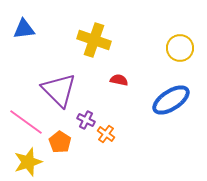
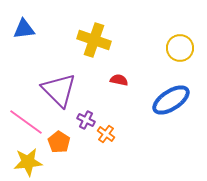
orange pentagon: moved 1 px left
yellow star: rotated 12 degrees clockwise
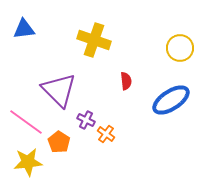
red semicircle: moved 7 px right, 1 px down; rotated 72 degrees clockwise
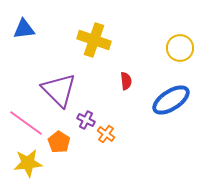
pink line: moved 1 px down
yellow star: moved 1 px down
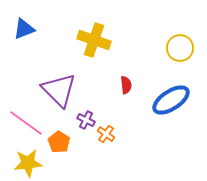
blue triangle: rotated 15 degrees counterclockwise
red semicircle: moved 4 px down
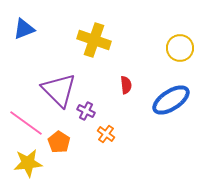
purple cross: moved 9 px up
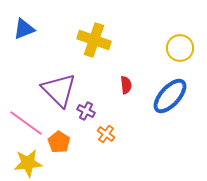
blue ellipse: moved 1 px left, 4 px up; rotated 15 degrees counterclockwise
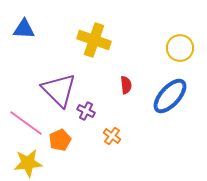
blue triangle: rotated 25 degrees clockwise
orange cross: moved 6 px right, 2 px down
orange pentagon: moved 1 px right, 2 px up; rotated 15 degrees clockwise
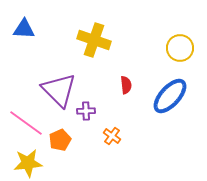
purple cross: rotated 30 degrees counterclockwise
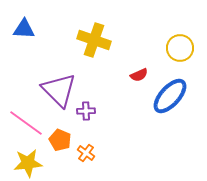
red semicircle: moved 13 px right, 10 px up; rotated 72 degrees clockwise
orange cross: moved 26 px left, 17 px down
orange pentagon: rotated 25 degrees counterclockwise
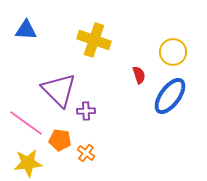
blue triangle: moved 2 px right, 1 px down
yellow circle: moved 7 px left, 4 px down
red semicircle: rotated 84 degrees counterclockwise
blue ellipse: rotated 6 degrees counterclockwise
orange pentagon: rotated 15 degrees counterclockwise
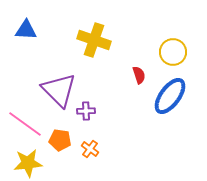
pink line: moved 1 px left, 1 px down
orange cross: moved 4 px right, 4 px up
